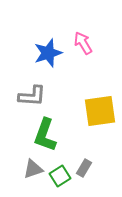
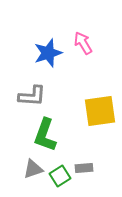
gray rectangle: rotated 54 degrees clockwise
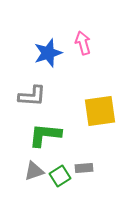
pink arrow: rotated 15 degrees clockwise
green L-shape: rotated 76 degrees clockwise
gray triangle: moved 1 px right, 2 px down
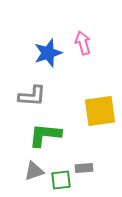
green square: moved 1 px right, 4 px down; rotated 25 degrees clockwise
